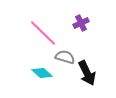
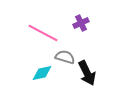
pink line: rotated 16 degrees counterclockwise
cyan diamond: rotated 55 degrees counterclockwise
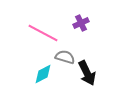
cyan diamond: moved 1 px right, 1 px down; rotated 15 degrees counterclockwise
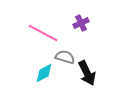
cyan diamond: moved 1 px right, 1 px up
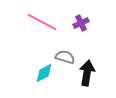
pink line: moved 1 px left, 11 px up
black arrow: rotated 145 degrees counterclockwise
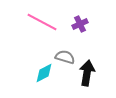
purple cross: moved 1 px left, 1 px down
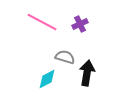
cyan diamond: moved 3 px right, 6 px down
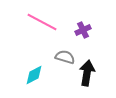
purple cross: moved 3 px right, 6 px down
cyan diamond: moved 13 px left, 4 px up
